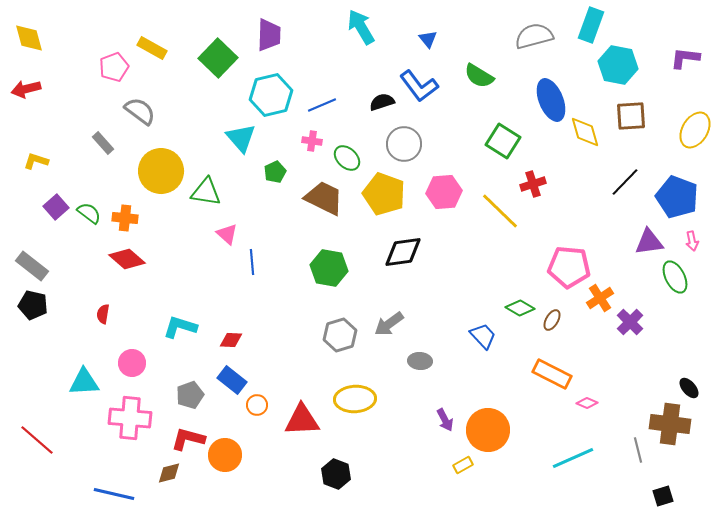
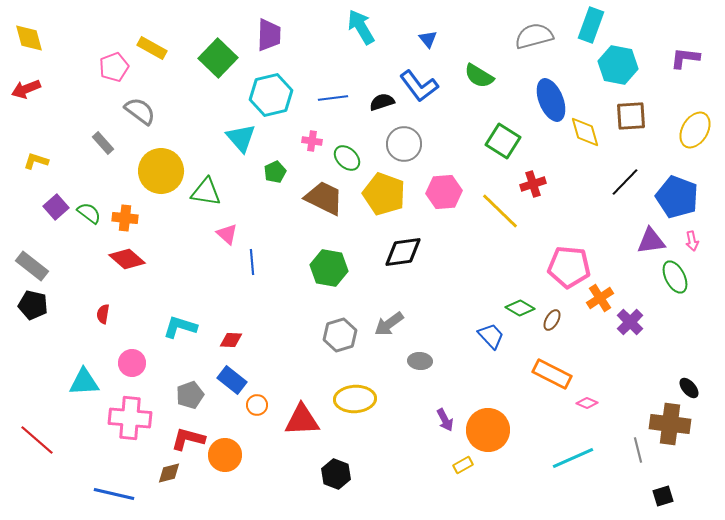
red arrow at (26, 89): rotated 8 degrees counterclockwise
blue line at (322, 105): moved 11 px right, 7 px up; rotated 16 degrees clockwise
purple triangle at (649, 242): moved 2 px right, 1 px up
blue trapezoid at (483, 336): moved 8 px right
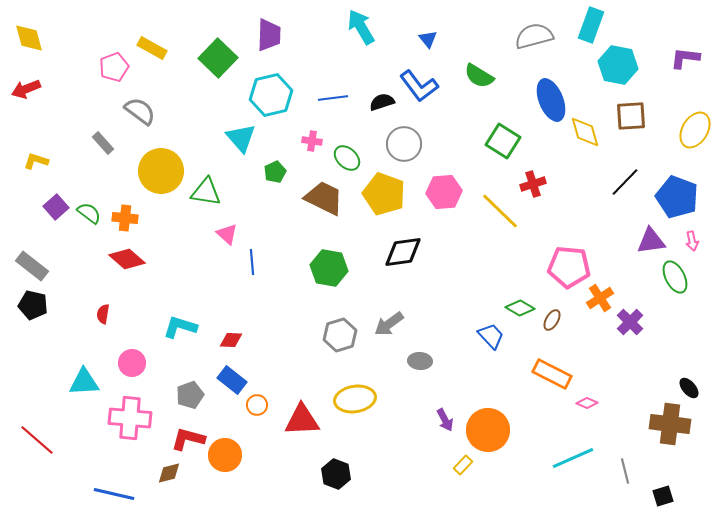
yellow ellipse at (355, 399): rotated 6 degrees counterclockwise
gray line at (638, 450): moved 13 px left, 21 px down
yellow rectangle at (463, 465): rotated 18 degrees counterclockwise
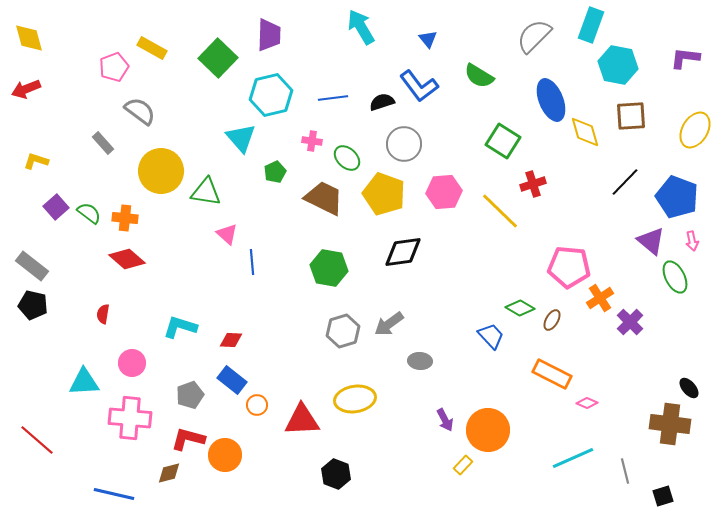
gray semicircle at (534, 36): rotated 30 degrees counterclockwise
purple triangle at (651, 241): rotated 48 degrees clockwise
gray hexagon at (340, 335): moved 3 px right, 4 px up
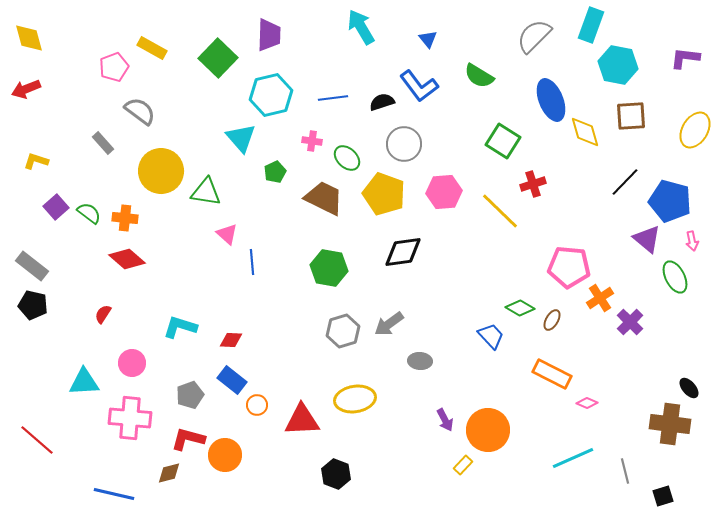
blue pentagon at (677, 197): moved 7 px left, 4 px down; rotated 6 degrees counterclockwise
purple triangle at (651, 241): moved 4 px left, 2 px up
red semicircle at (103, 314): rotated 24 degrees clockwise
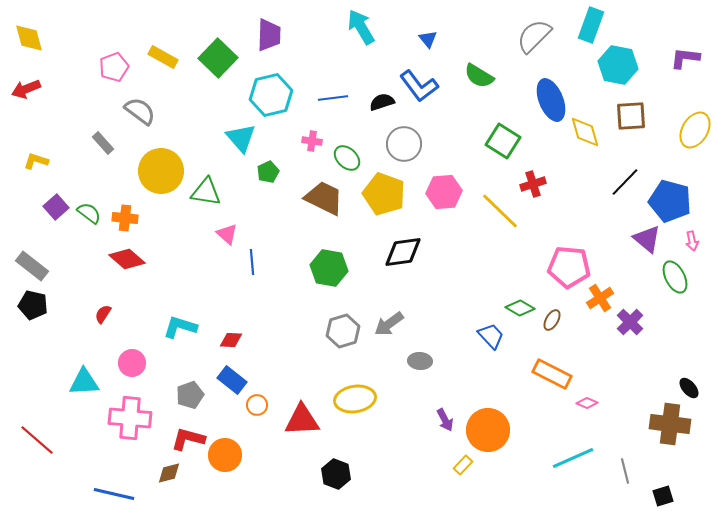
yellow rectangle at (152, 48): moved 11 px right, 9 px down
green pentagon at (275, 172): moved 7 px left
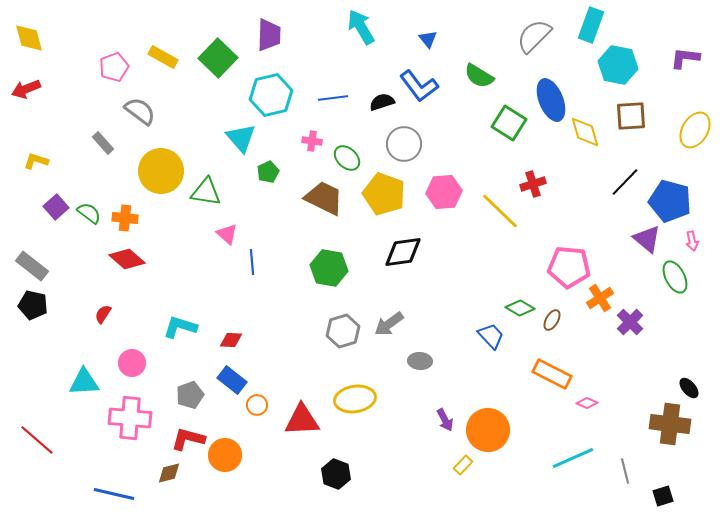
green square at (503, 141): moved 6 px right, 18 px up
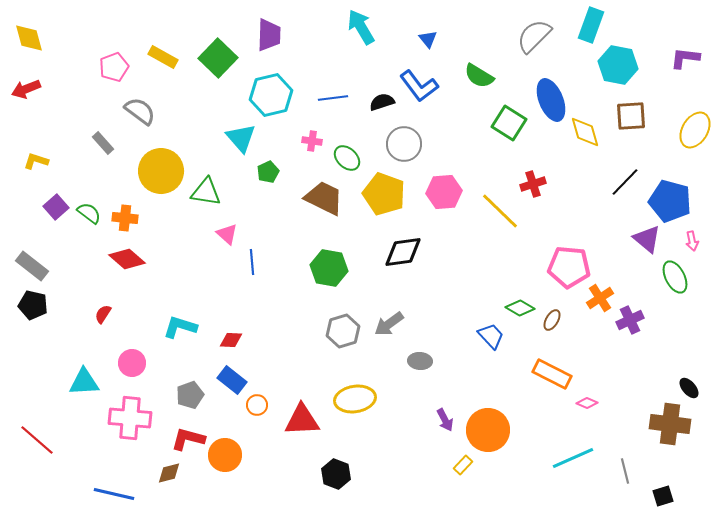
purple cross at (630, 322): moved 2 px up; rotated 20 degrees clockwise
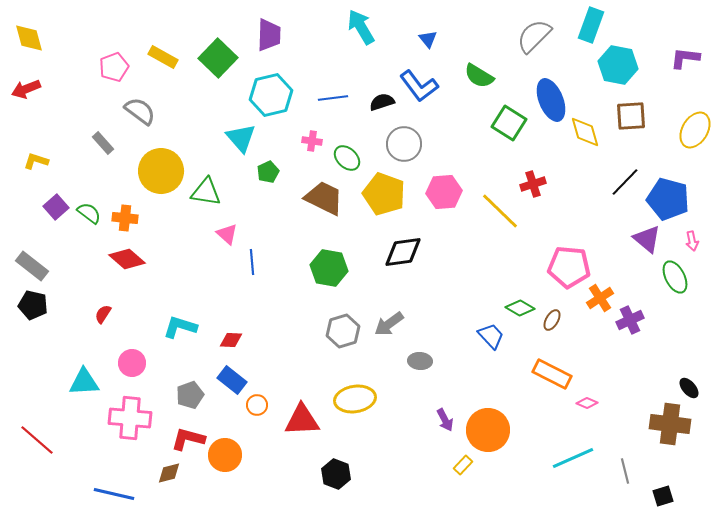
blue pentagon at (670, 201): moved 2 px left, 2 px up
